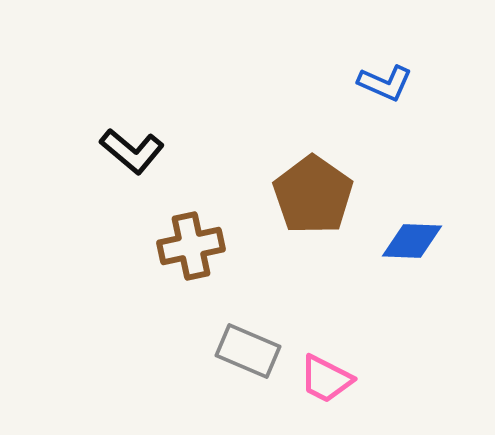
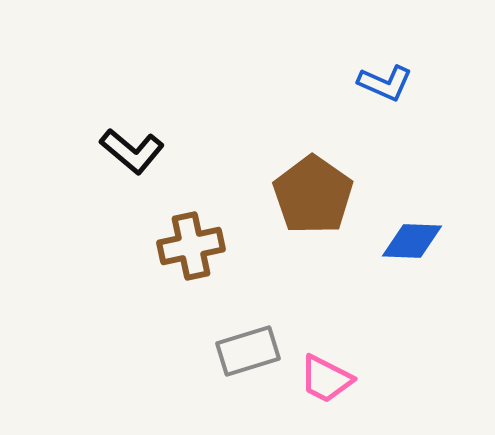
gray rectangle: rotated 40 degrees counterclockwise
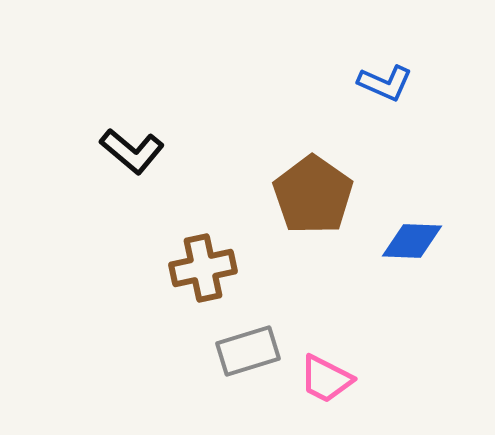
brown cross: moved 12 px right, 22 px down
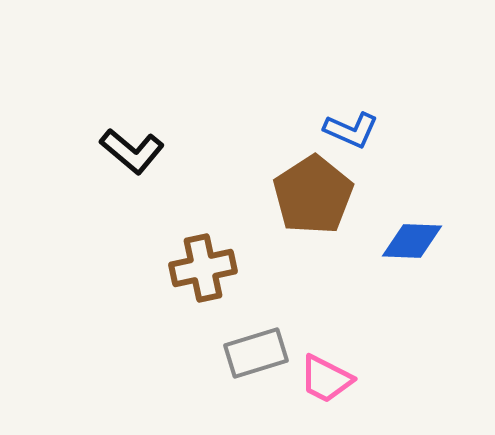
blue L-shape: moved 34 px left, 47 px down
brown pentagon: rotated 4 degrees clockwise
gray rectangle: moved 8 px right, 2 px down
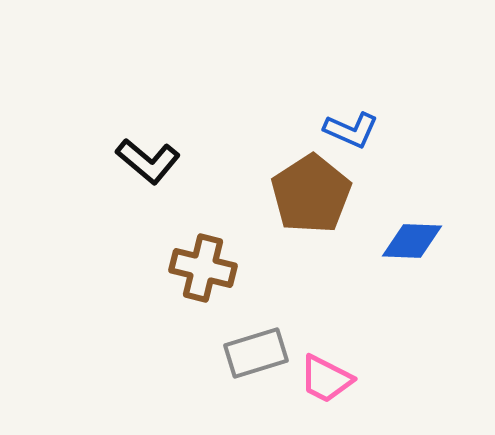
black L-shape: moved 16 px right, 10 px down
brown pentagon: moved 2 px left, 1 px up
brown cross: rotated 26 degrees clockwise
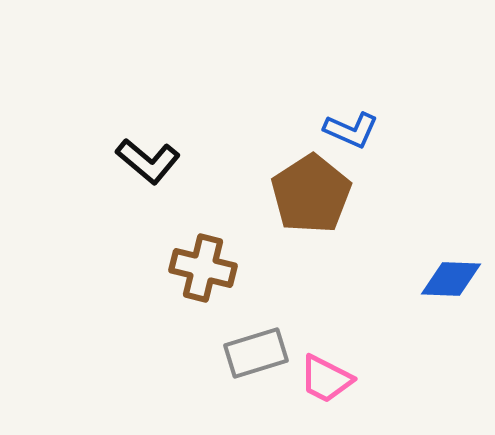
blue diamond: moved 39 px right, 38 px down
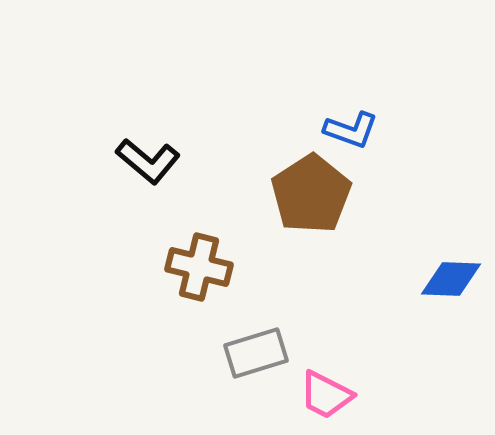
blue L-shape: rotated 4 degrees counterclockwise
brown cross: moved 4 px left, 1 px up
pink trapezoid: moved 16 px down
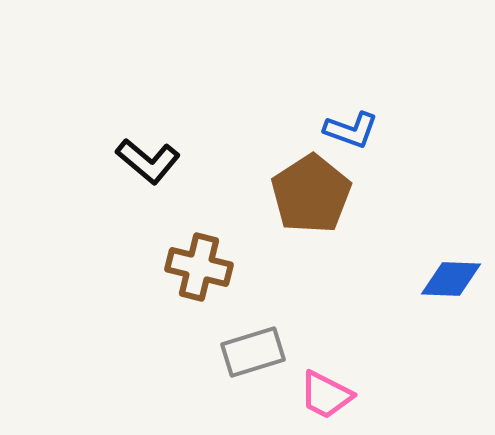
gray rectangle: moved 3 px left, 1 px up
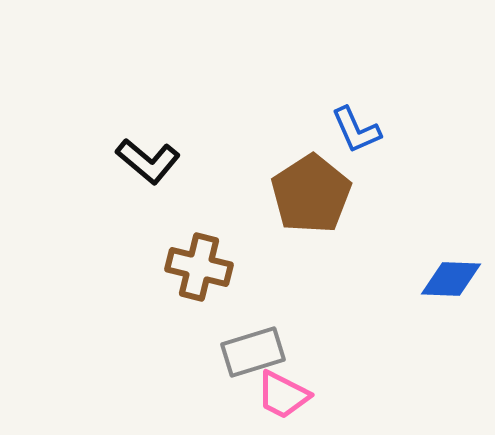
blue L-shape: moved 5 px right; rotated 46 degrees clockwise
pink trapezoid: moved 43 px left
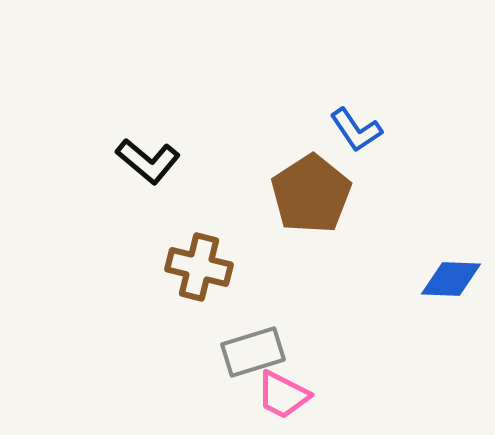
blue L-shape: rotated 10 degrees counterclockwise
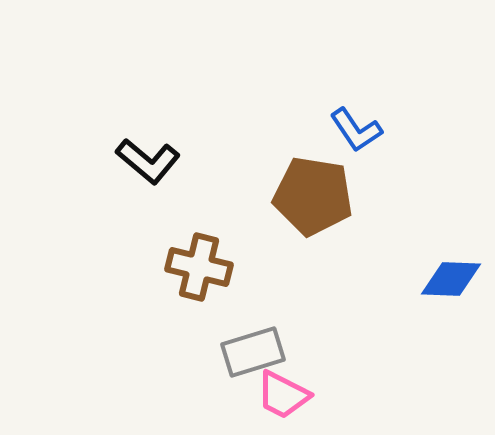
brown pentagon: moved 2 px right, 2 px down; rotated 30 degrees counterclockwise
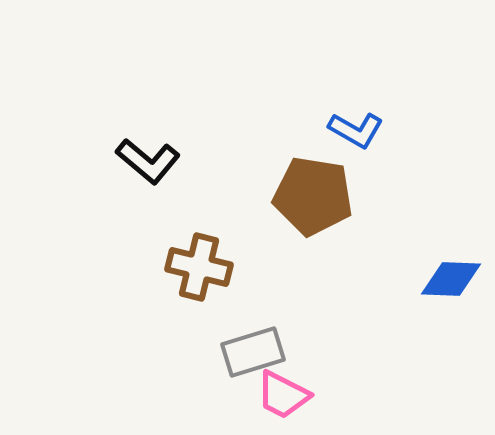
blue L-shape: rotated 26 degrees counterclockwise
